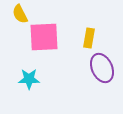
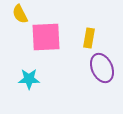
pink square: moved 2 px right
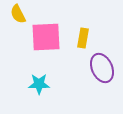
yellow semicircle: moved 2 px left
yellow rectangle: moved 6 px left
cyan star: moved 10 px right, 5 px down
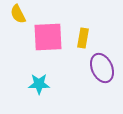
pink square: moved 2 px right
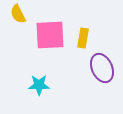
pink square: moved 2 px right, 2 px up
cyan star: moved 1 px down
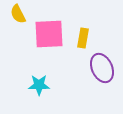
pink square: moved 1 px left, 1 px up
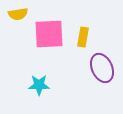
yellow semicircle: rotated 72 degrees counterclockwise
yellow rectangle: moved 1 px up
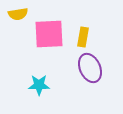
purple ellipse: moved 12 px left
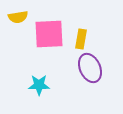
yellow semicircle: moved 3 px down
yellow rectangle: moved 2 px left, 2 px down
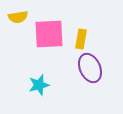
cyan star: rotated 15 degrees counterclockwise
